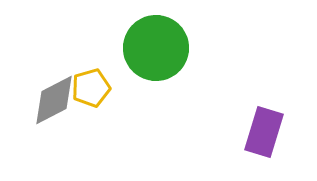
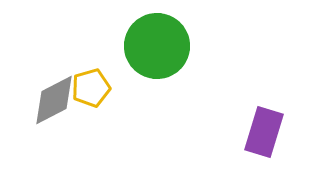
green circle: moved 1 px right, 2 px up
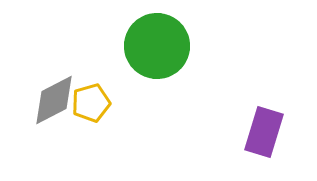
yellow pentagon: moved 15 px down
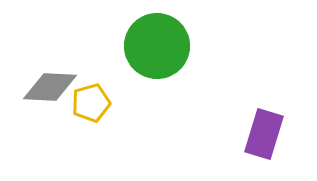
gray diamond: moved 4 px left, 13 px up; rotated 30 degrees clockwise
purple rectangle: moved 2 px down
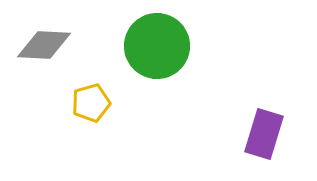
gray diamond: moved 6 px left, 42 px up
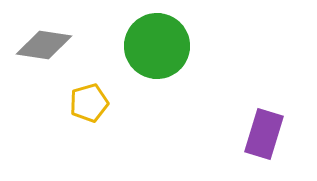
gray diamond: rotated 6 degrees clockwise
yellow pentagon: moved 2 px left
